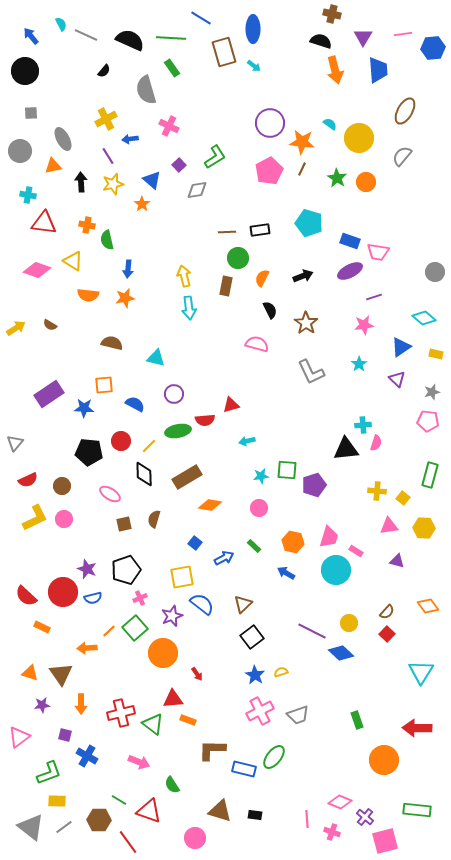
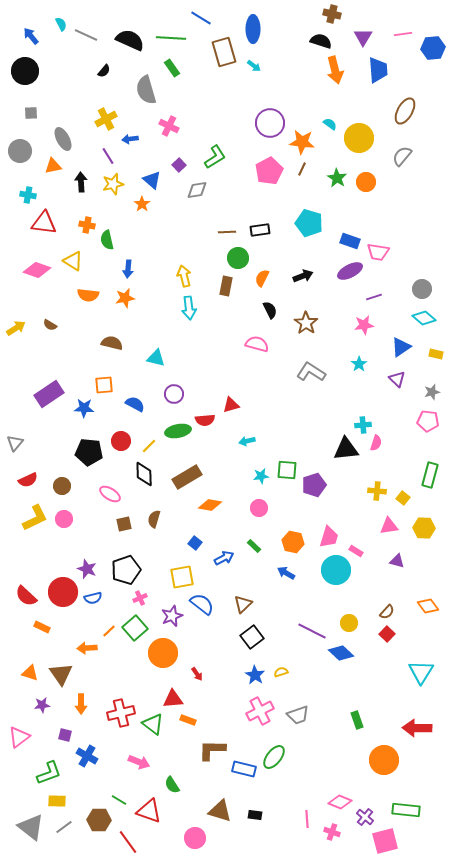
gray circle at (435, 272): moved 13 px left, 17 px down
gray L-shape at (311, 372): rotated 148 degrees clockwise
green rectangle at (417, 810): moved 11 px left
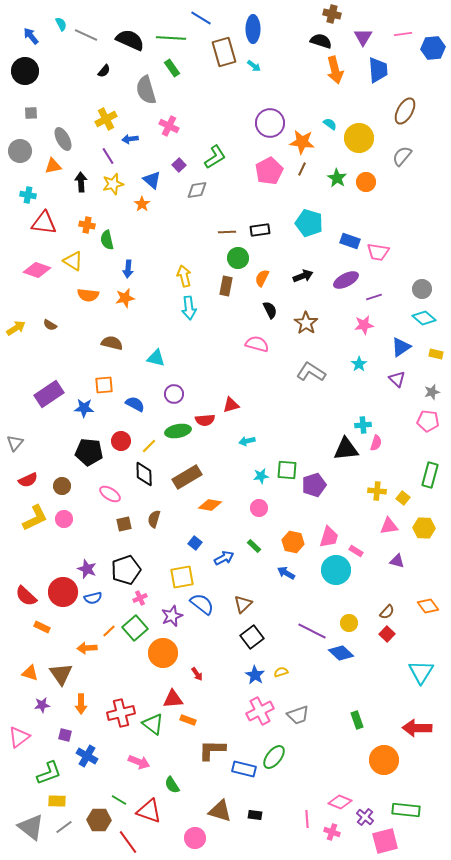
purple ellipse at (350, 271): moved 4 px left, 9 px down
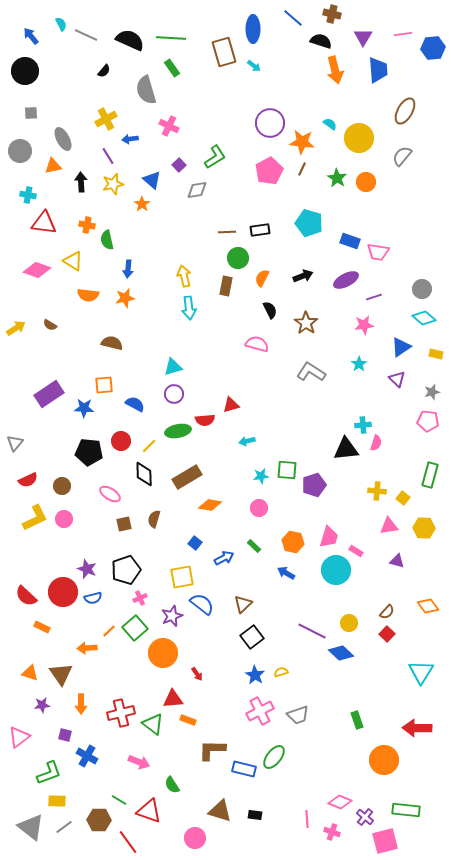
blue line at (201, 18): moved 92 px right; rotated 10 degrees clockwise
cyan triangle at (156, 358): moved 17 px right, 9 px down; rotated 30 degrees counterclockwise
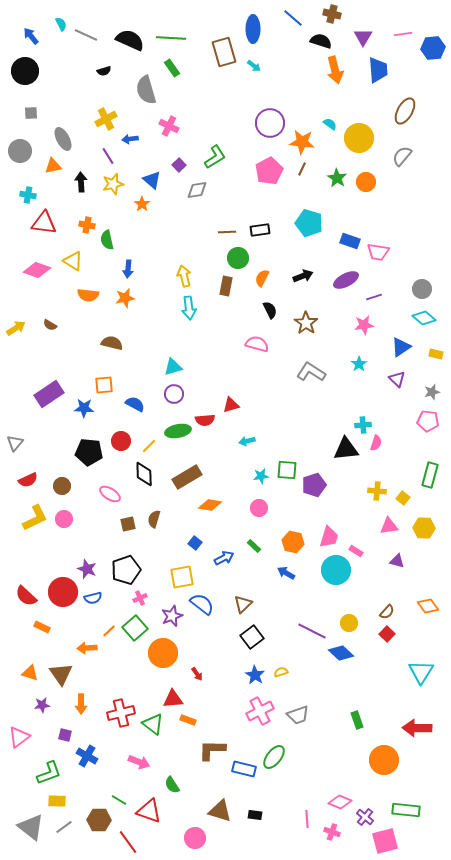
black semicircle at (104, 71): rotated 32 degrees clockwise
brown square at (124, 524): moved 4 px right
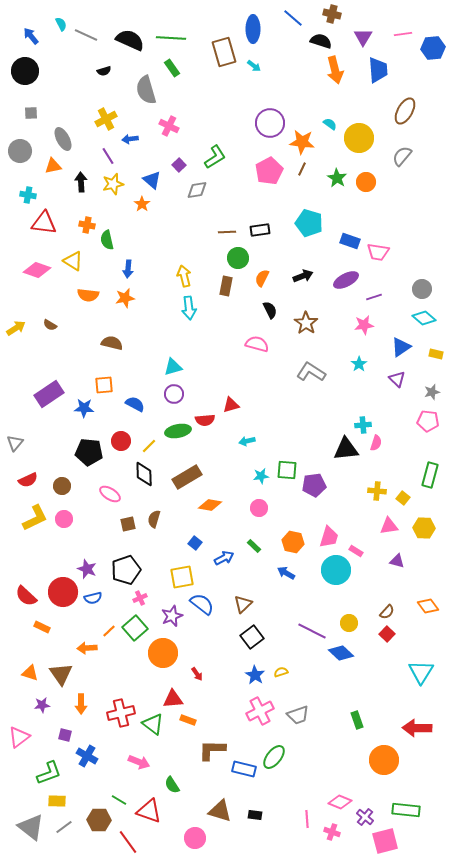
purple pentagon at (314, 485): rotated 10 degrees clockwise
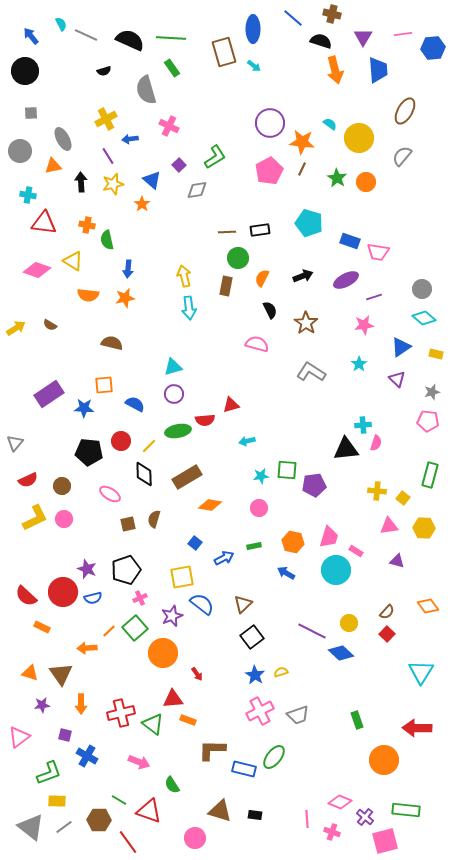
green rectangle at (254, 546): rotated 56 degrees counterclockwise
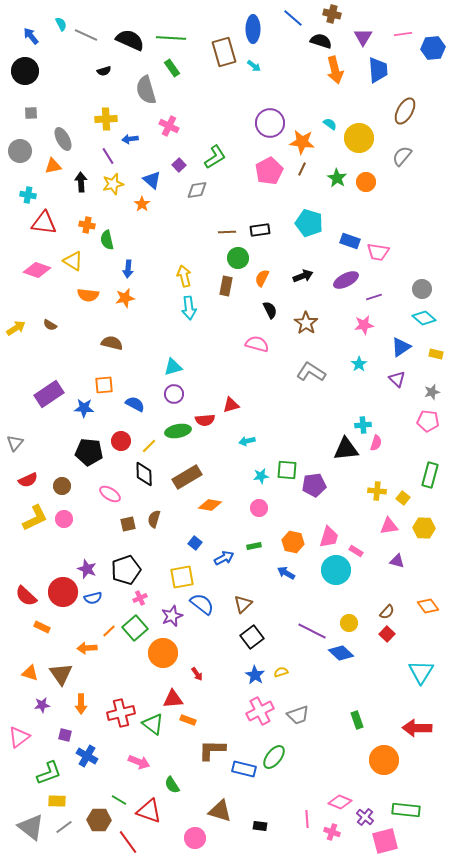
yellow cross at (106, 119): rotated 25 degrees clockwise
black rectangle at (255, 815): moved 5 px right, 11 px down
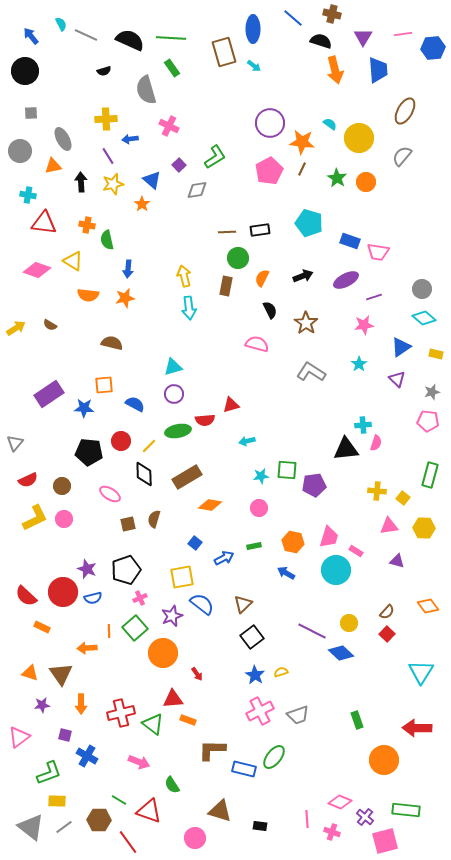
orange line at (109, 631): rotated 48 degrees counterclockwise
